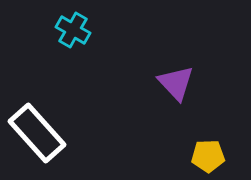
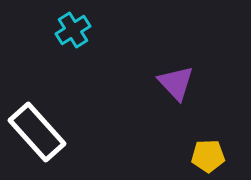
cyan cross: rotated 28 degrees clockwise
white rectangle: moved 1 px up
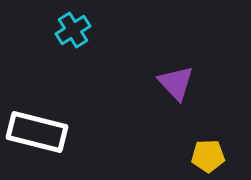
white rectangle: rotated 34 degrees counterclockwise
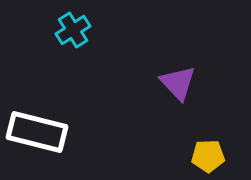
purple triangle: moved 2 px right
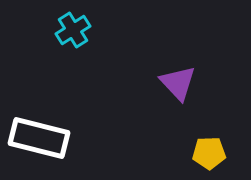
white rectangle: moved 2 px right, 6 px down
yellow pentagon: moved 1 px right, 3 px up
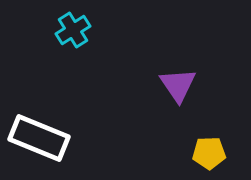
purple triangle: moved 2 px down; rotated 9 degrees clockwise
white rectangle: rotated 8 degrees clockwise
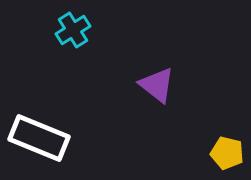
purple triangle: moved 21 px left; rotated 18 degrees counterclockwise
yellow pentagon: moved 18 px right; rotated 16 degrees clockwise
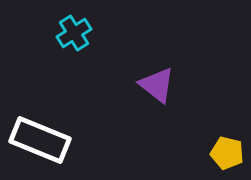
cyan cross: moved 1 px right, 3 px down
white rectangle: moved 1 px right, 2 px down
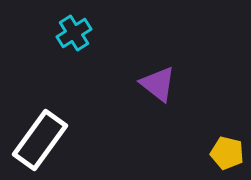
purple triangle: moved 1 px right, 1 px up
white rectangle: rotated 76 degrees counterclockwise
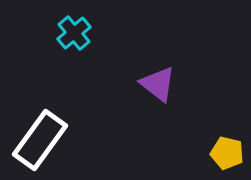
cyan cross: rotated 8 degrees counterclockwise
